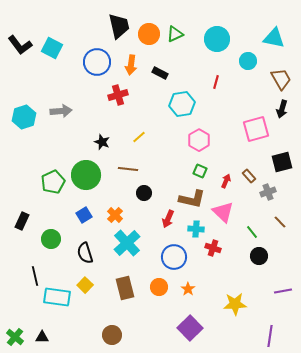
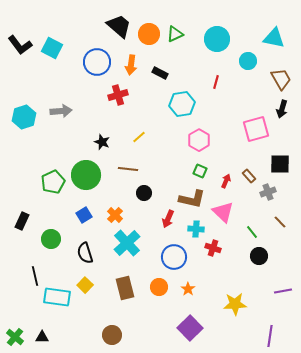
black trapezoid at (119, 26): rotated 36 degrees counterclockwise
black square at (282, 162): moved 2 px left, 2 px down; rotated 15 degrees clockwise
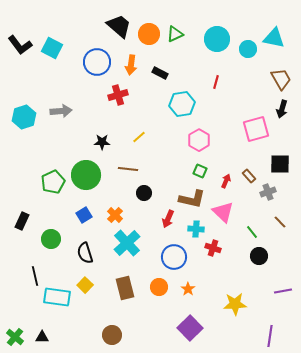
cyan circle at (248, 61): moved 12 px up
black star at (102, 142): rotated 21 degrees counterclockwise
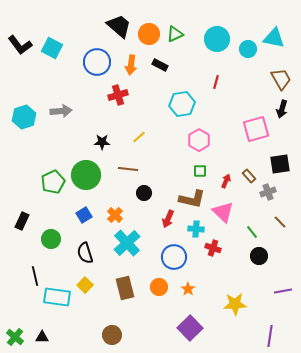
black rectangle at (160, 73): moved 8 px up
black square at (280, 164): rotated 10 degrees counterclockwise
green square at (200, 171): rotated 24 degrees counterclockwise
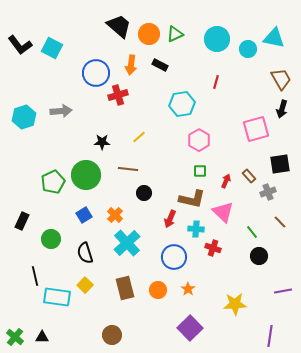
blue circle at (97, 62): moved 1 px left, 11 px down
red arrow at (168, 219): moved 2 px right
orange circle at (159, 287): moved 1 px left, 3 px down
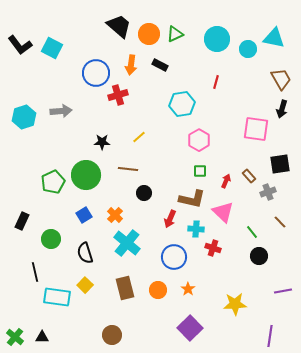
pink square at (256, 129): rotated 24 degrees clockwise
cyan cross at (127, 243): rotated 8 degrees counterclockwise
black line at (35, 276): moved 4 px up
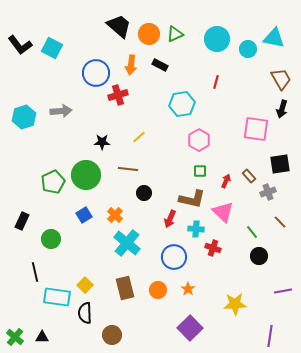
black semicircle at (85, 253): moved 60 px down; rotated 15 degrees clockwise
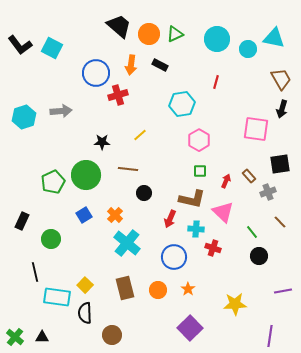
yellow line at (139, 137): moved 1 px right, 2 px up
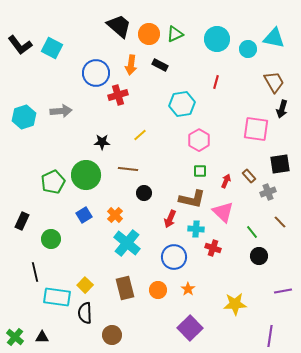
brown trapezoid at (281, 79): moved 7 px left, 3 px down
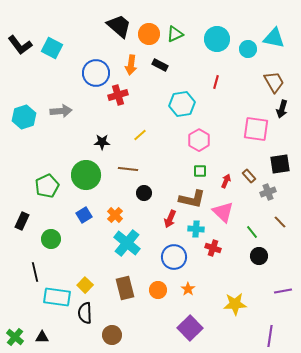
green pentagon at (53, 182): moved 6 px left, 4 px down
